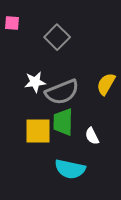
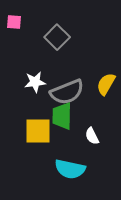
pink square: moved 2 px right, 1 px up
gray semicircle: moved 5 px right
green trapezoid: moved 1 px left, 6 px up
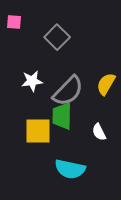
white star: moved 3 px left, 1 px up
gray semicircle: moved 1 px right, 1 px up; rotated 24 degrees counterclockwise
white semicircle: moved 7 px right, 4 px up
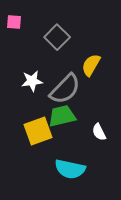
yellow semicircle: moved 15 px left, 19 px up
gray semicircle: moved 3 px left, 2 px up
green trapezoid: rotated 76 degrees clockwise
yellow square: rotated 20 degrees counterclockwise
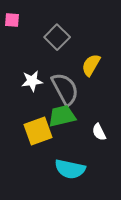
pink square: moved 2 px left, 2 px up
gray semicircle: rotated 72 degrees counterclockwise
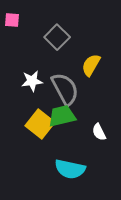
yellow square: moved 2 px right, 7 px up; rotated 32 degrees counterclockwise
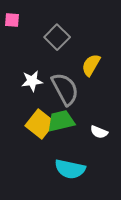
green trapezoid: moved 1 px left, 5 px down
white semicircle: rotated 42 degrees counterclockwise
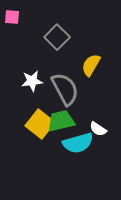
pink square: moved 3 px up
white semicircle: moved 1 px left, 3 px up; rotated 12 degrees clockwise
cyan semicircle: moved 8 px right, 26 px up; rotated 28 degrees counterclockwise
